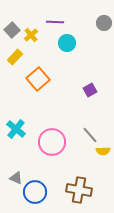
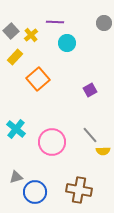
gray square: moved 1 px left, 1 px down
gray triangle: moved 1 px up; rotated 40 degrees counterclockwise
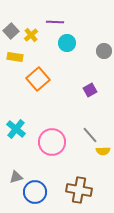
gray circle: moved 28 px down
yellow rectangle: rotated 56 degrees clockwise
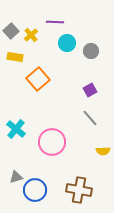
gray circle: moved 13 px left
gray line: moved 17 px up
blue circle: moved 2 px up
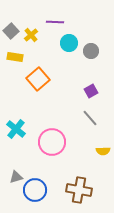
cyan circle: moved 2 px right
purple square: moved 1 px right, 1 px down
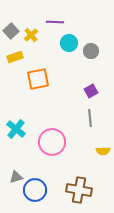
yellow rectangle: rotated 28 degrees counterclockwise
orange square: rotated 30 degrees clockwise
gray line: rotated 36 degrees clockwise
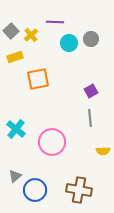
gray circle: moved 12 px up
gray triangle: moved 1 px left, 1 px up; rotated 24 degrees counterclockwise
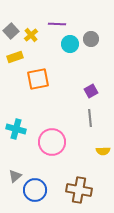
purple line: moved 2 px right, 2 px down
cyan circle: moved 1 px right, 1 px down
cyan cross: rotated 24 degrees counterclockwise
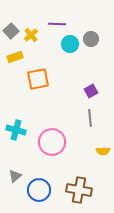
cyan cross: moved 1 px down
blue circle: moved 4 px right
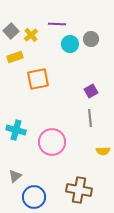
blue circle: moved 5 px left, 7 px down
